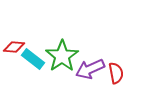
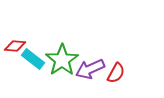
red diamond: moved 1 px right, 1 px up
green star: moved 4 px down
red semicircle: rotated 40 degrees clockwise
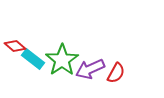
red diamond: rotated 35 degrees clockwise
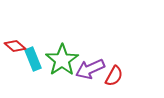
cyan rectangle: rotated 30 degrees clockwise
red semicircle: moved 2 px left, 3 px down
